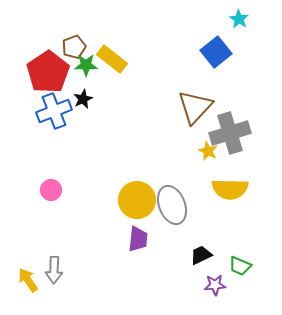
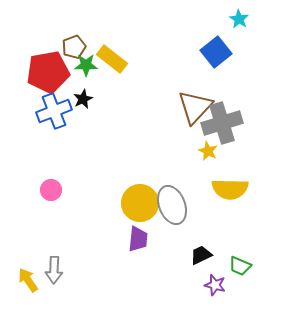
red pentagon: rotated 24 degrees clockwise
gray cross: moved 8 px left, 10 px up
yellow circle: moved 3 px right, 3 px down
purple star: rotated 20 degrees clockwise
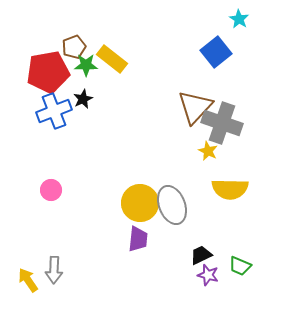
gray cross: rotated 36 degrees clockwise
purple star: moved 7 px left, 10 px up
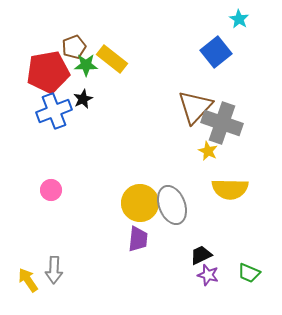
green trapezoid: moved 9 px right, 7 px down
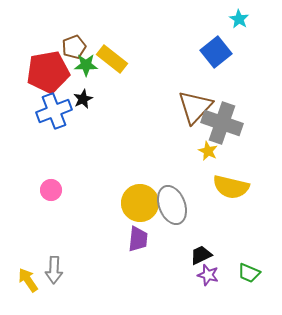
yellow semicircle: moved 1 px right, 2 px up; rotated 12 degrees clockwise
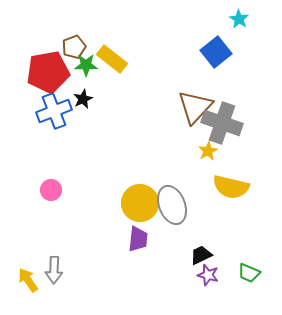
yellow star: rotated 18 degrees clockwise
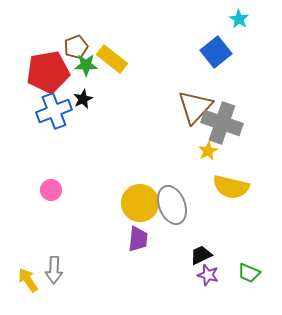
brown pentagon: moved 2 px right
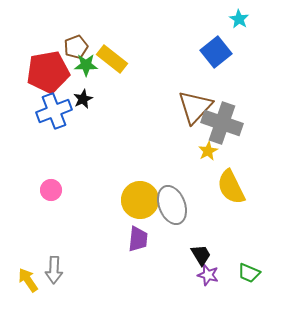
yellow semicircle: rotated 51 degrees clockwise
yellow circle: moved 3 px up
black trapezoid: rotated 85 degrees clockwise
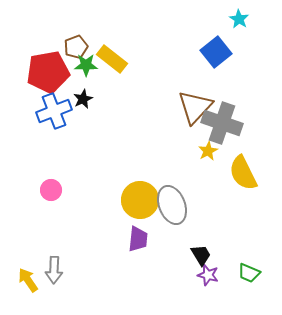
yellow semicircle: moved 12 px right, 14 px up
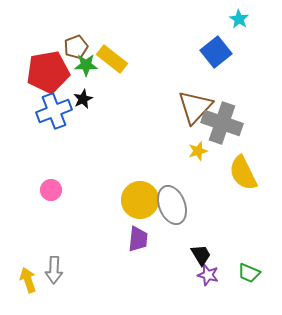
yellow star: moved 10 px left; rotated 12 degrees clockwise
yellow arrow: rotated 15 degrees clockwise
